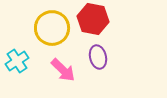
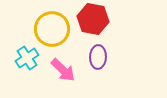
yellow circle: moved 1 px down
purple ellipse: rotated 15 degrees clockwise
cyan cross: moved 10 px right, 3 px up
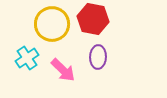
yellow circle: moved 5 px up
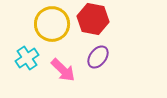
purple ellipse: rotated 35 degrees clockwise
